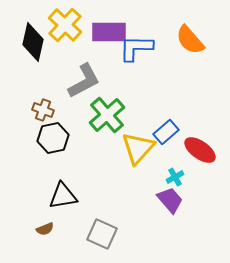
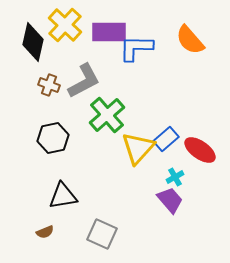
brown cross: moved 6 px right, 25 px up
blue rectangle: moved 7 px down
brown semicircle: moved 3 px down
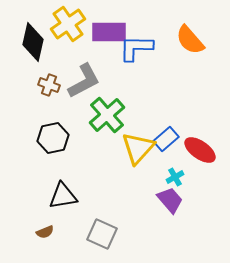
yellow cross: moved 3 px right, 1 px up; rotated 12 degrees clockwise
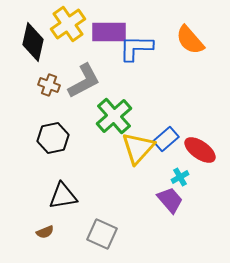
green cross: moved 7 px right, 1 px down
cyan cross: moved 5 px right
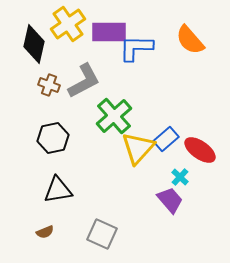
black diamond: moved 1 px right, 2 px down
cyan cross: rotated 18 degrees counterclockwise
black triangle: moved 5 px left, 6 px up
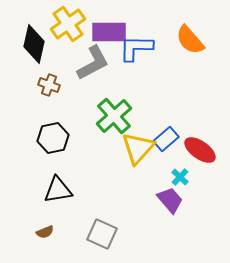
gray L-shape: moved 9 px right, 18 px up
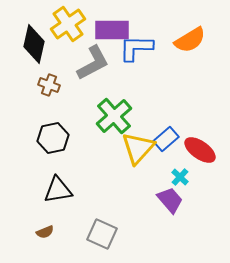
purple rectangle: moved 3 px right, 2 px up
orange semicircle: rotated 80 degrees counterclockwise
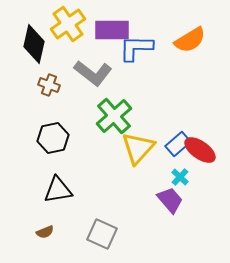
gray L-shape: moved 10 px down; rotated 66 degrees clockwise
blue rectangle: moved 12 px right, 5 px down
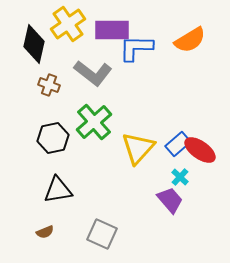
green cross: moved 20 px left, 6 px down
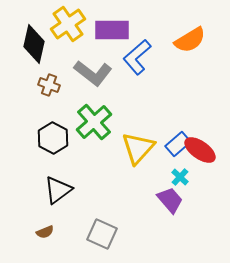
blue L-shape: moved 1 px right, 9 px down; rotated 42 degrees counterclockwise
black hexagon: rotated 20 degrees counterclockwise
black triangle: rotated 28 degrees counterclockwise
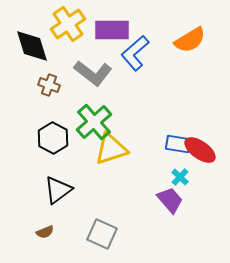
black diamond: moved 2 px left, 2 px down; rotated 30 degrees counterclockwise
blue L-shape: moved 2 px left, 4 px up
blue rectangle: rotated 50 degrees clockwise
yellow triangle: moved 27 px left, 1 px down; rotated 30 degrees clockwise
